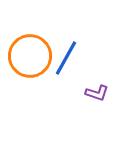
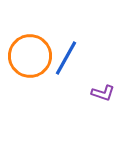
purple L-shape: moved 6 px right
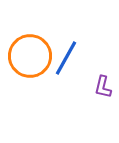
purple L-shape: moved 6 px up; rotated 85 degrees clockwise
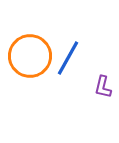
blue line: moved 2 px right
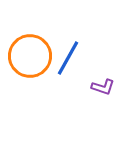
purple L-shape: rotated 85 degrees counterclockwise
